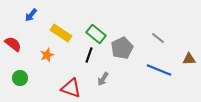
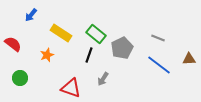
gray line: rotated 16 degrees counterclockwise
blue line: moved 5 px up; rotated 15 degrees clockwise
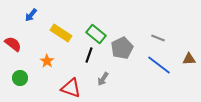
orange star: moved 6 px down; rotated 16 degrees counterclockwise
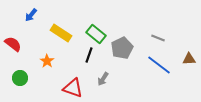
red triangle: moved 2 px right
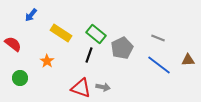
brown triangle: moved 1 px left, 1 px down
gray arrow: moved 8 px down; rotated 112 degrees counterclockwise
red triangle: moved 8 px right
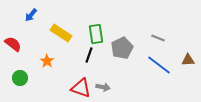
green rectangle: rotated 42 degrees clockwise
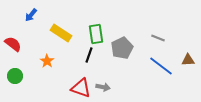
blue line: moved 2 px right, 1 px down
green circle: moved 5 px left, 2 px up
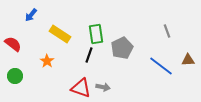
yellow rectangle: moved 1 px left, 1 px down
gray line: moved 9 px right, 7 px up; rotated 48 degrees clockwise
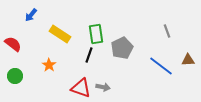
orange star: moved 2 px right, 4 px down
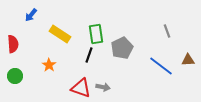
red semicircle: rotated 48 degrees clockwise
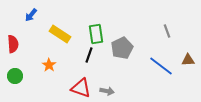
gray arrow: moved 4 px right, 4 px down
